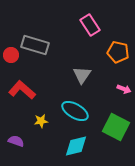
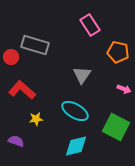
red circle: moved 2 px down
yellow star: moved 5 px left, 2 px up
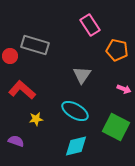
orange pentagon: moved 1 px left, 2 px up
red circle: moved 1 px left, 1 px up
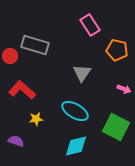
gray triangle: moved 2 px up
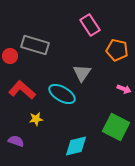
cyan ellipse: moved 13 px left, 17 px up
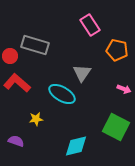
red L-shape: moved 5 px left, 7 px up
